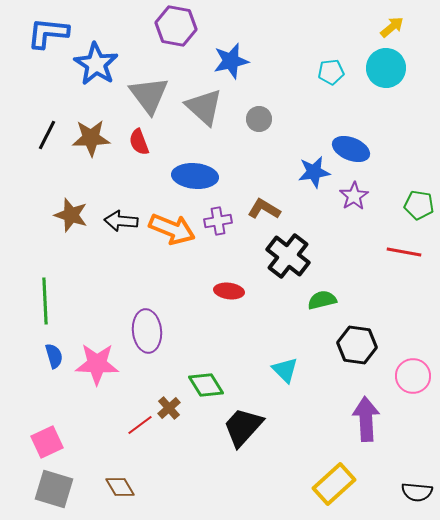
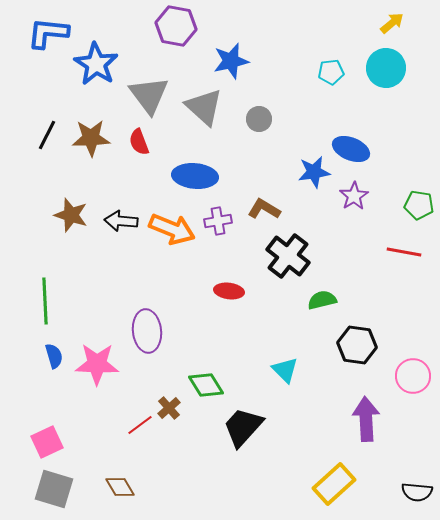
yellow arrow at (392, 27): moved 4 px up
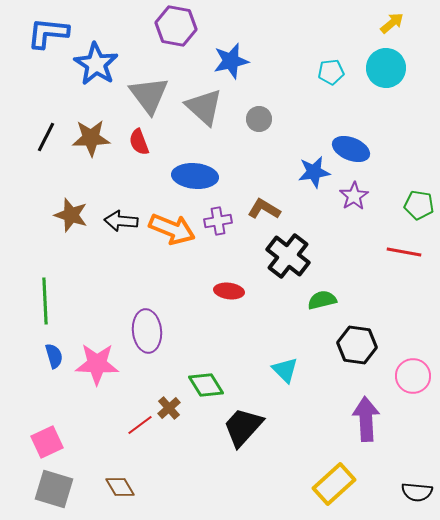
black line at (47, 135): moved 1 px left, 2 px down
